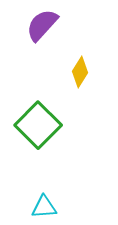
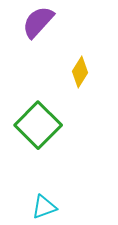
purple semicircle: moved 4 px left, 3 px up
cyan triangle: rotated 16 degrees counterclockwise
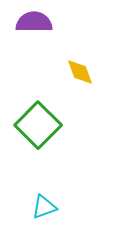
purple semicircle: moved 4 px left; rotated 48 degrees clockwise
yellow diamond: rotated 52 degrees counterclockwise
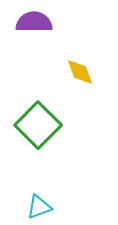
cyan triangle: moved 5 px left
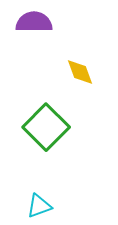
green square: moved 8 px right, 2 px down
cyan triangle: moved 1 px up
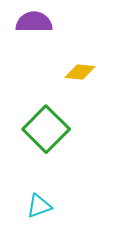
yellow diamond: rotated 64 degrees counterclockwise
green square: moved 2 px down
